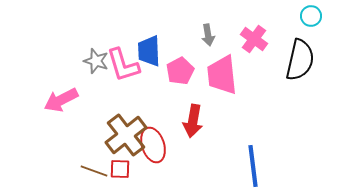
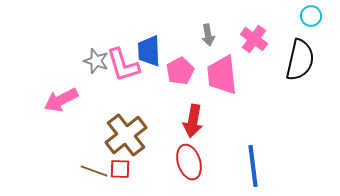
red ellipse: moved 36 px right, 17 px down
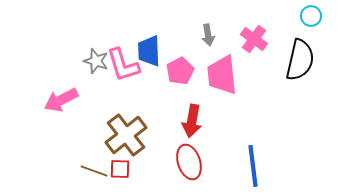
red arrow: moved 1 px left
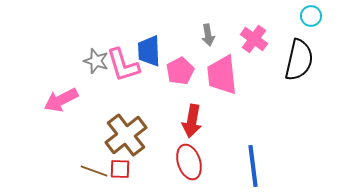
black semicircle: moved 1 px left
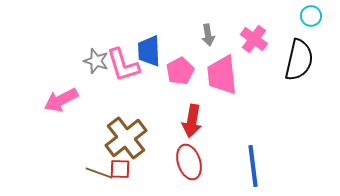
brown cross: moved 3 px down
brown line: moved 5 px right, 2 px down
